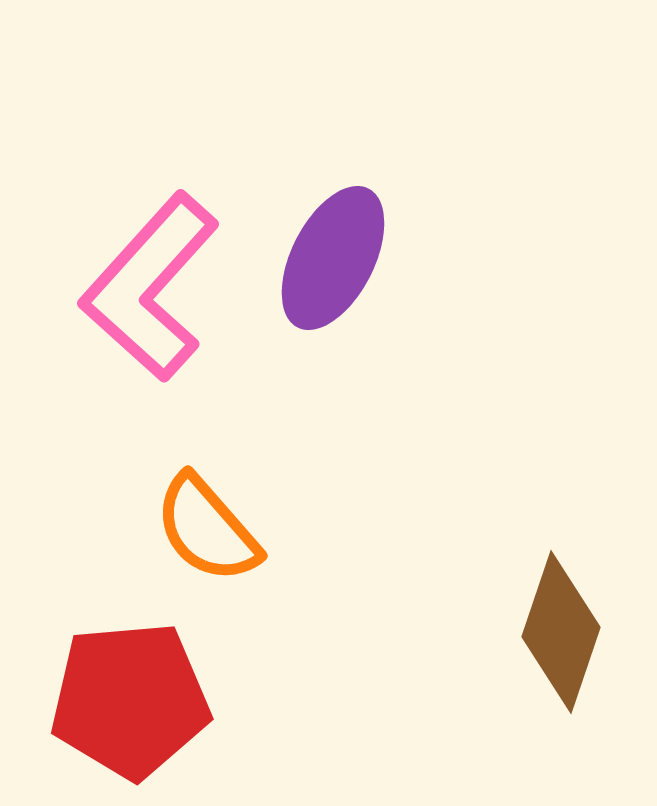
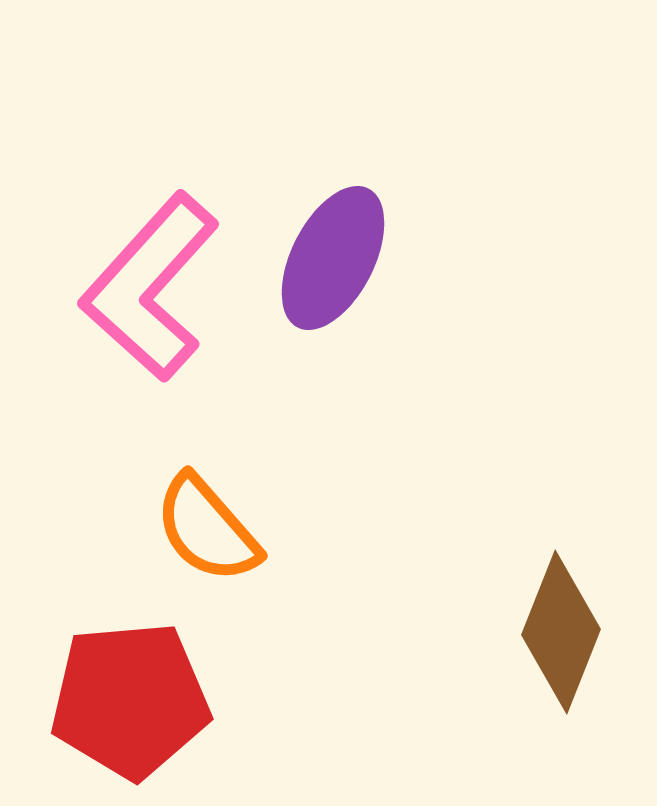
brown diamond: rotated 3 degrees clockwise
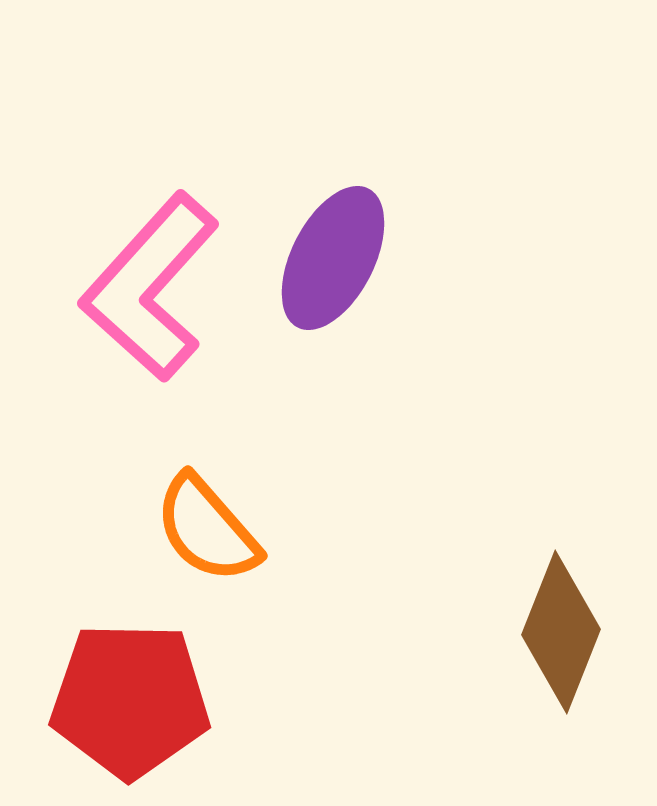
red pentagon: rotated 6 degrees clockwise
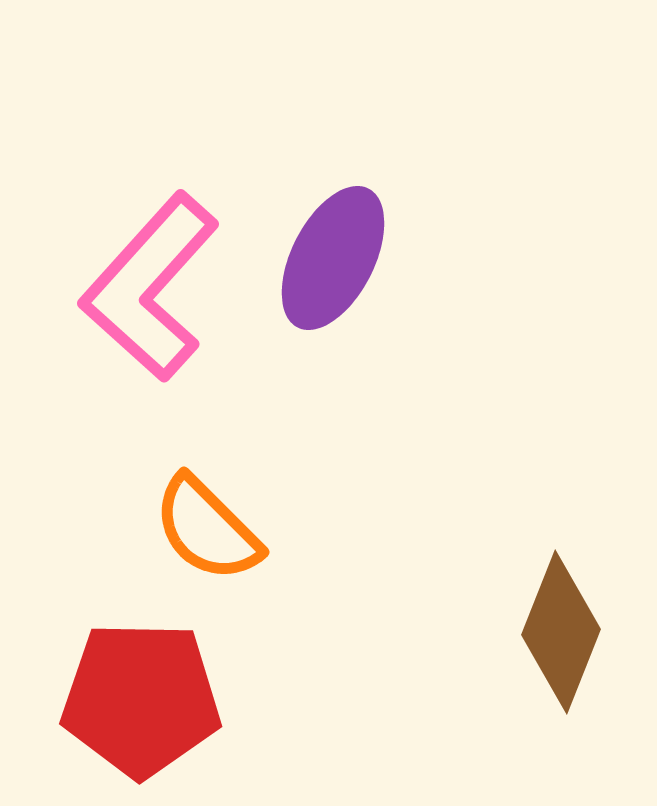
orange semicircle: rotated 4 degrees counterclockwise
red pentagon: moved 11 px right, 1 px up
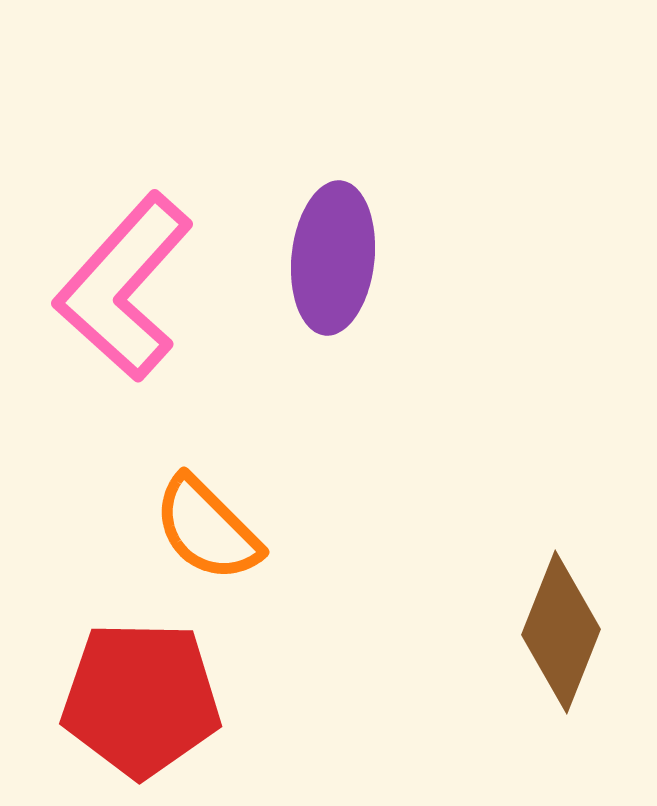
purple ellipse: rotated 21 degrees counterclockwise
pink L-shape: moved 26 px left
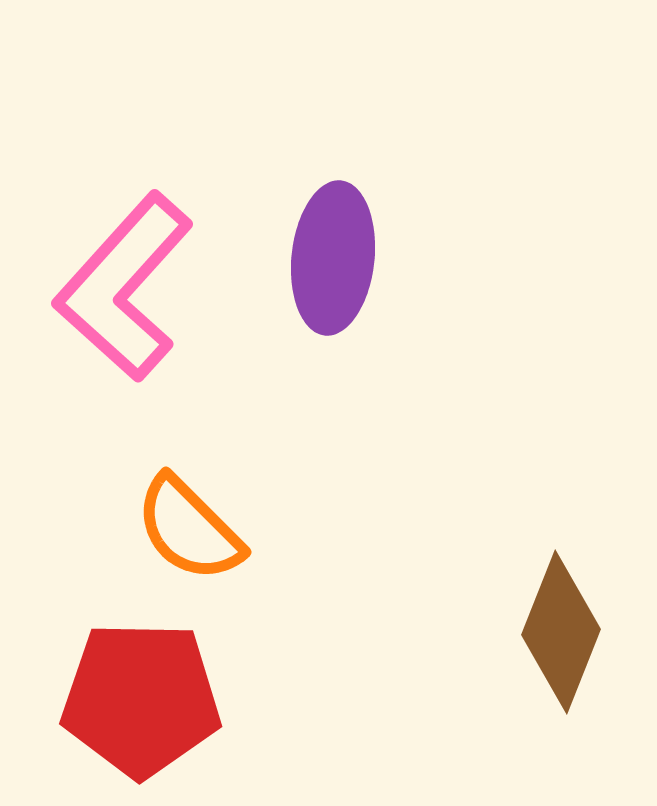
orange semicircle: moved 18 px left
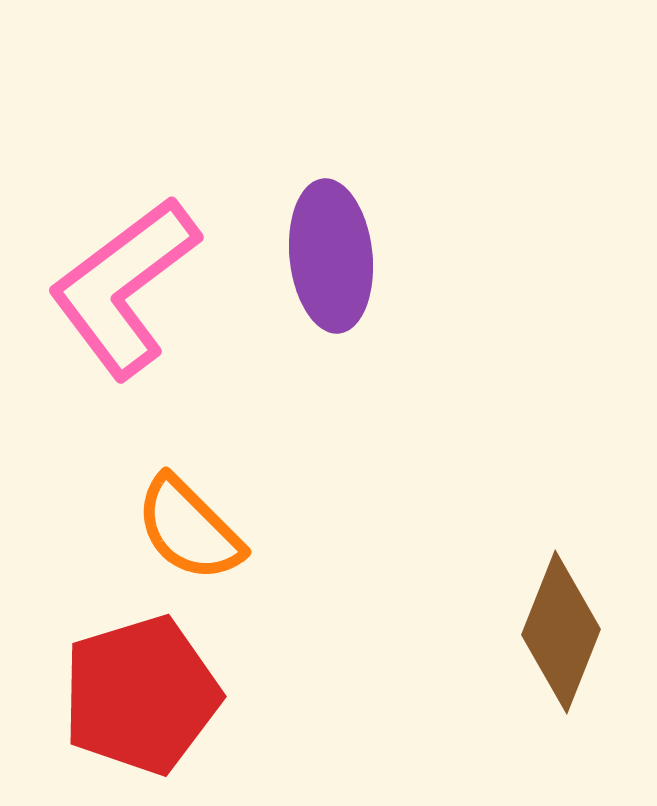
purple ellipse: moved 2 px left, 2 px up; rotated 12 degrees counterclockwise
pink L-shape: rotated 11 degrees clockwise
red pentagon: moved 4 px up; rotated 18 degrees counterclockwise
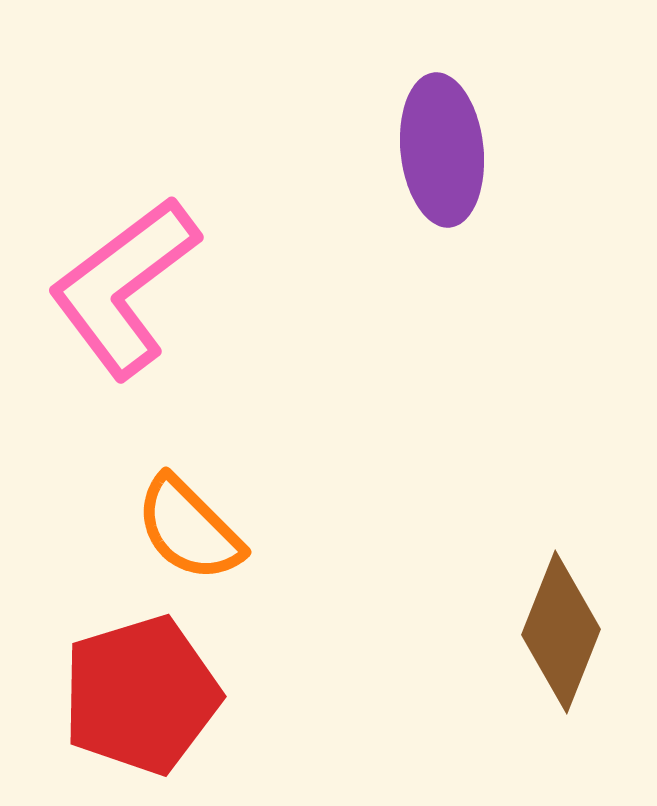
purple ellipse: moved 111 px right, 106 px up
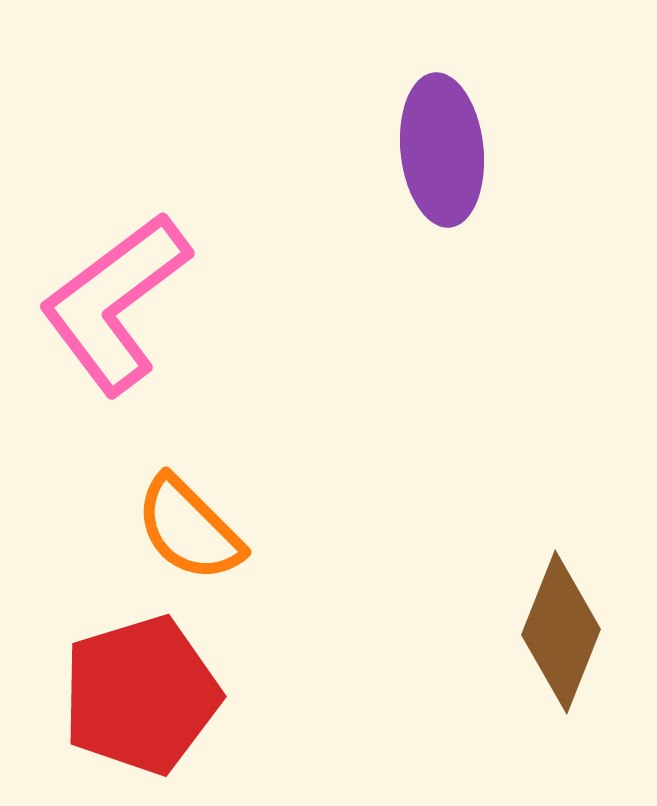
pink L-shape: moved 9 px left, 16 px down
